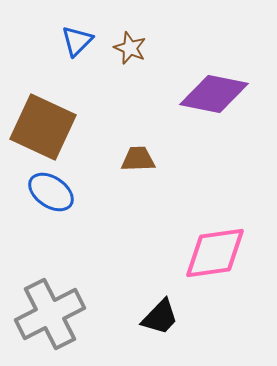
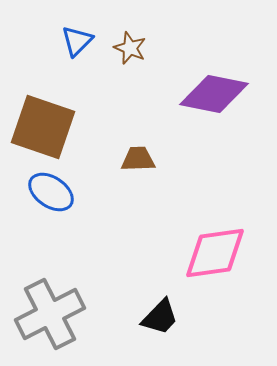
brown square: rotated 6 degrees counterclockwise
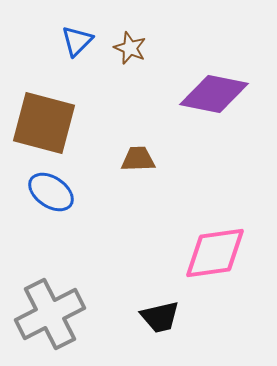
brown square: moved 1 px right, 4 px up; rotated 4 degrees counterclockwise
black trapezoid: rotated 33 degrees clockwise
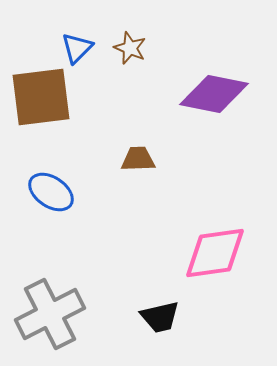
blue triangle: moved 7 px down
brown square: moved 3 px left, 26 px up; rotated 22 degrees counterclockwise
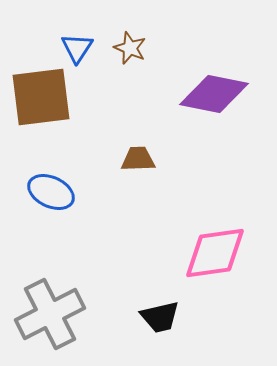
blue triangle: rotated 12 degrees counterclockwise
blue ellipse: rotated 9 degrees counterclockwise
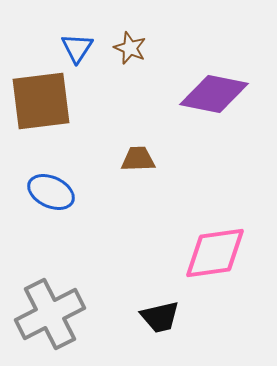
brown square: moved 4 px down
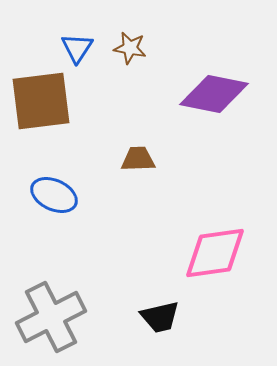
brown star: rotated 12 degrees counterclockwise
blue ellipse: moved 3 px right, 3 px down
gray cross: moved 1 px right, 3 px down
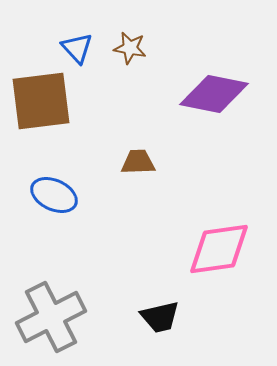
blue triangle: rotated 16 degrees counterclockwise
brown trapezoid: moved 3 px down
pink diamond: moved 4 px right, 4 px up
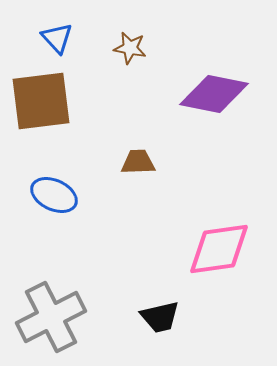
blue triangle: moved 20 px left, 10 px up
